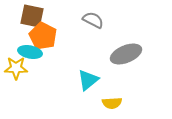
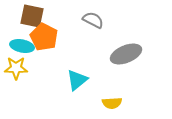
orange pentagon: moved 1 px right, 1 px down
cyan ellipse: moved 8 px left, 6 px up
cyan triangle: moved 11 px left
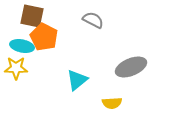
gray ellipse: moved 5 px right, 13 px down
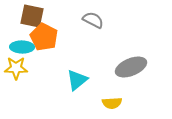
cyan ellipse: moved 1 px down; rotated 10 degrees counterclockwise
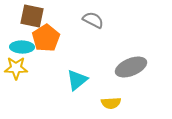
orange pentagon: moved 2 px right, 1 px down; rotated 12 degrees clockwise
yellow semicircle: moved 1 px left
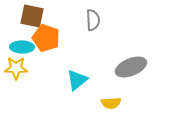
gray semicircle: rotated 60 degrees clockwise
orange pentagon: rotated 20 degrees counterclockwise
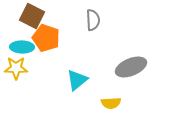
brown square: rotated 15 degrees clockwise
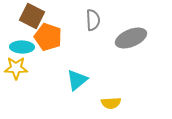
orange pentagon: moved 2 px right, 1 px up
gray ellipse: moved 29 px up
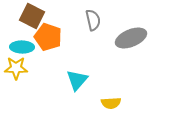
gray semicircle: rotated 10 degrees counterclockwise
cyan triangle: rotated 10 degrees counterclockwise
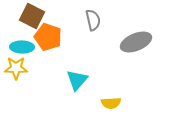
gray ellipse: moved 5 px right, 4 px down
